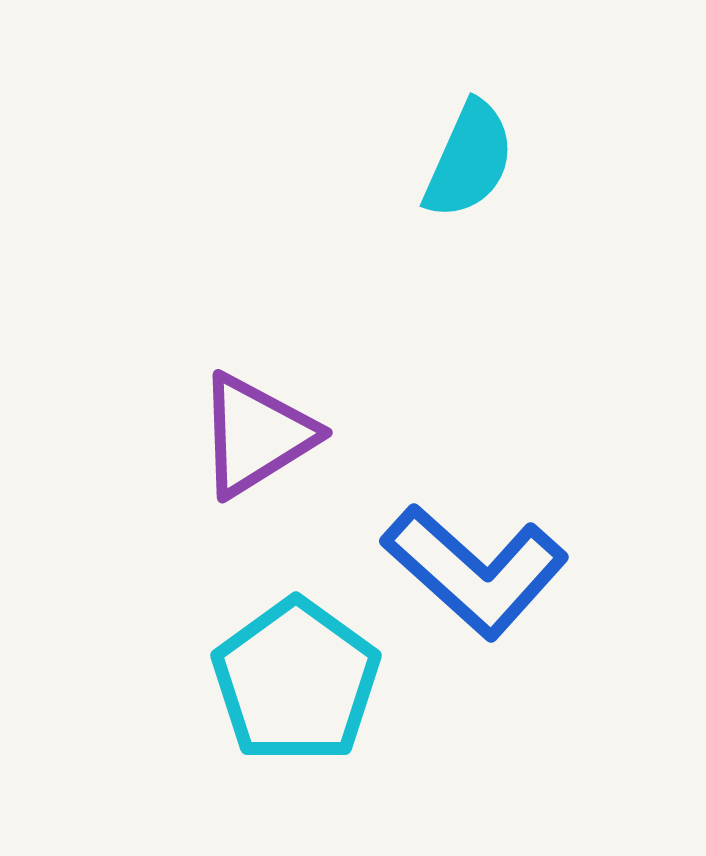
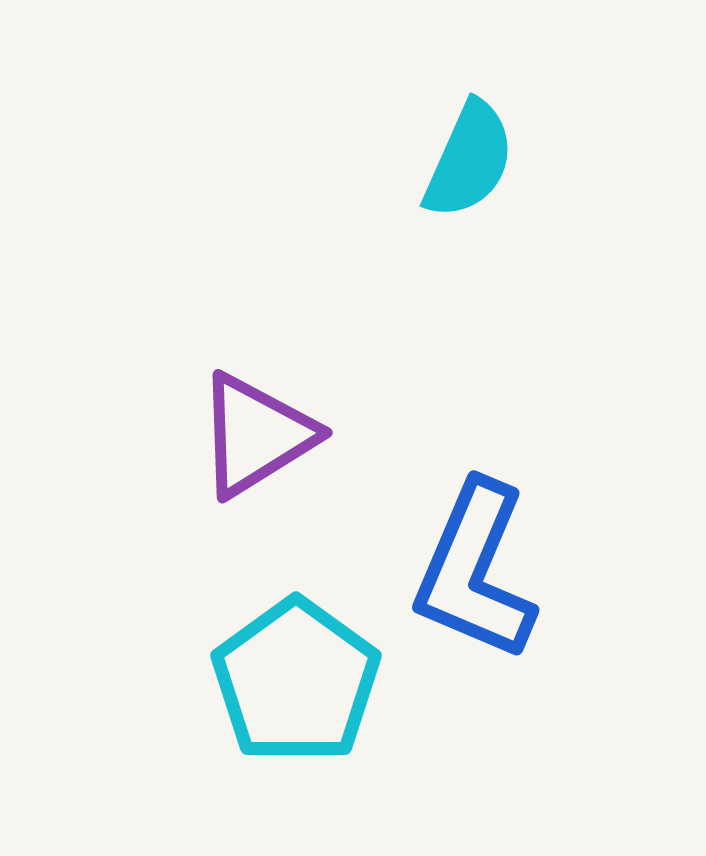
blue L-shape: rotated 71 degrees clockwise
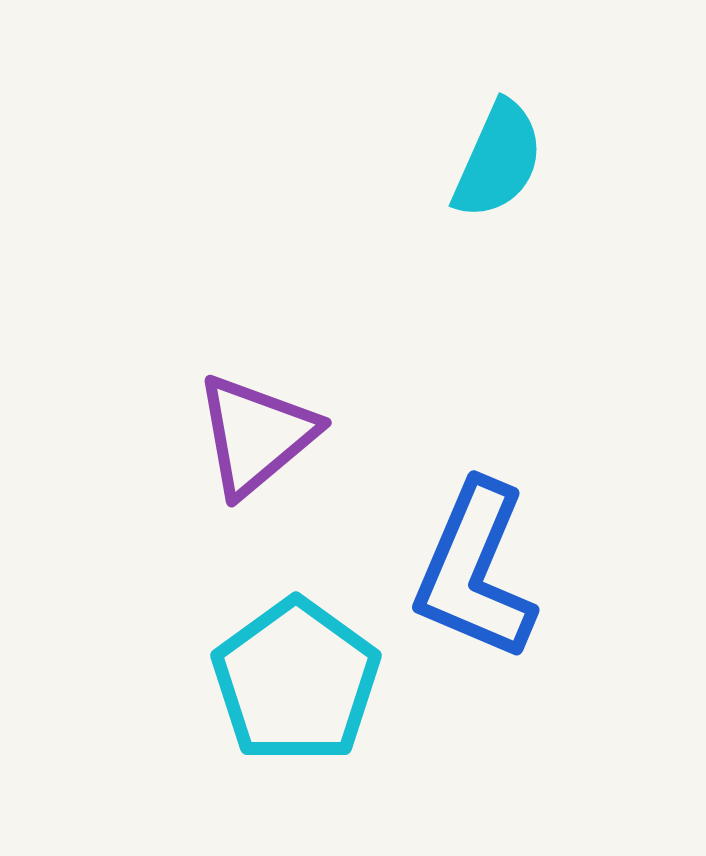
cyan semicircle: moved 29 px right
purple triangle: rotated 8 degrees counterclockwise
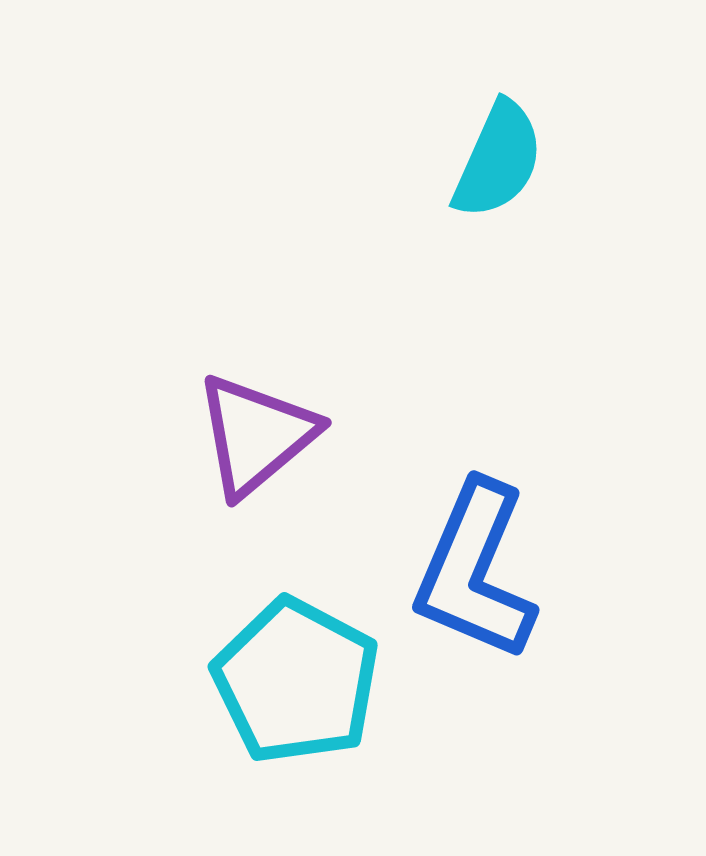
cyan pentagon: rotated 8 degrees counterclockwise
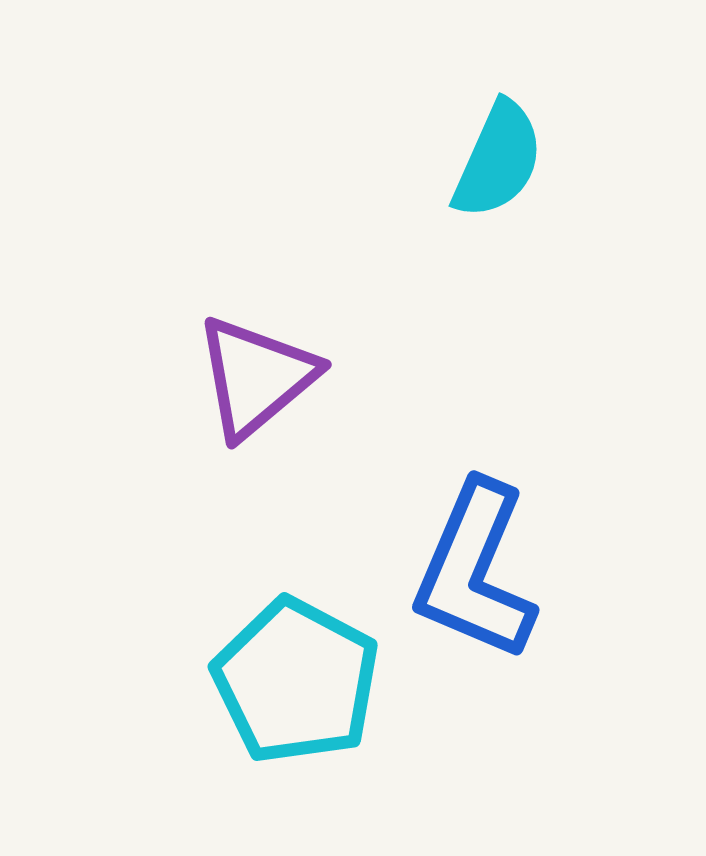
purple triangle: moved 58 px up
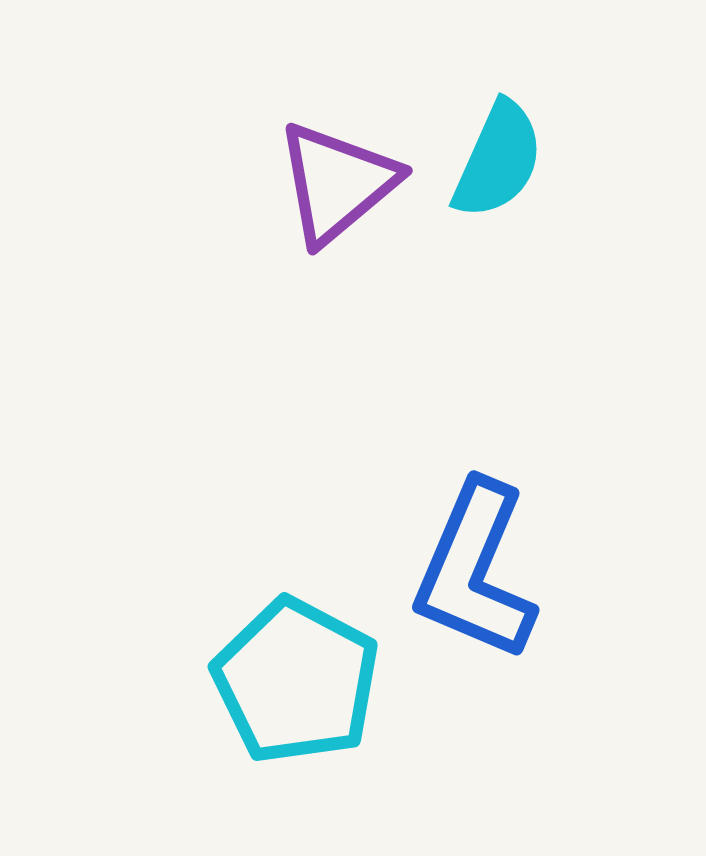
purple triangle: moved 81 px right, 194 px up
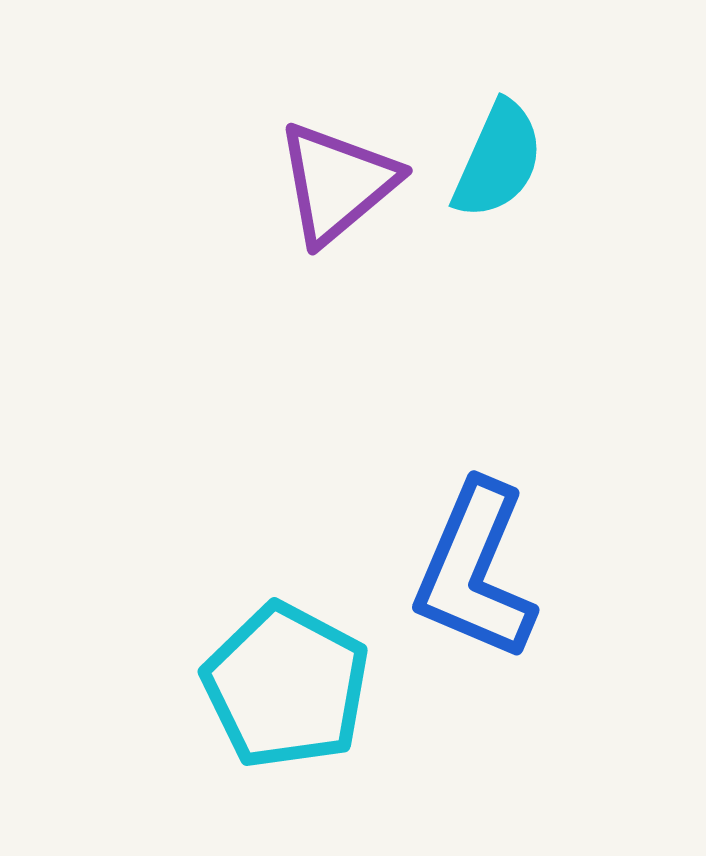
cyan pentagon: moved 10 px left, 5 px down
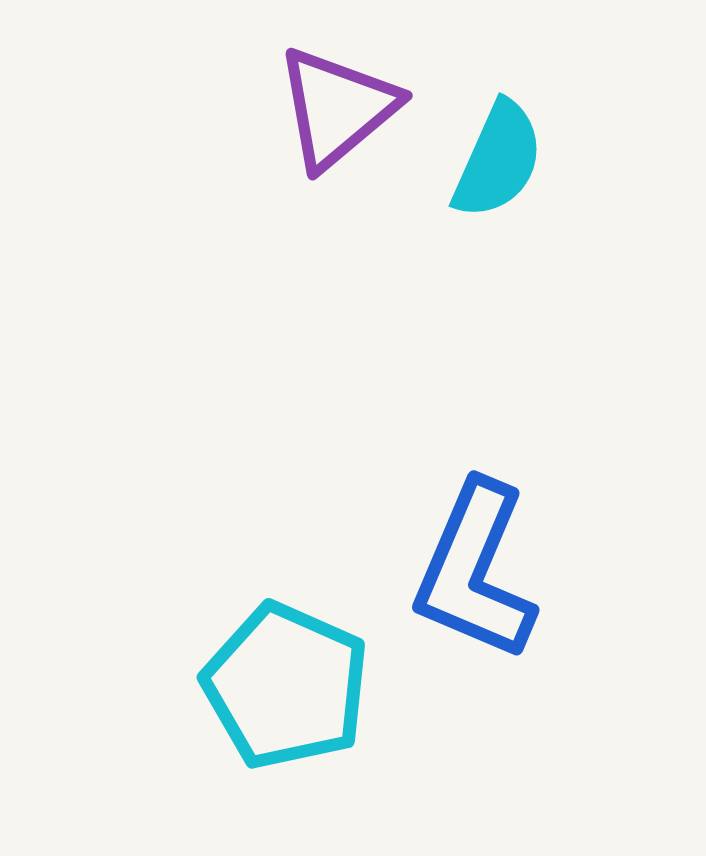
purple triangle: moved 75 px up
cyan pentagon: rotated 4 degrees counterclockwise
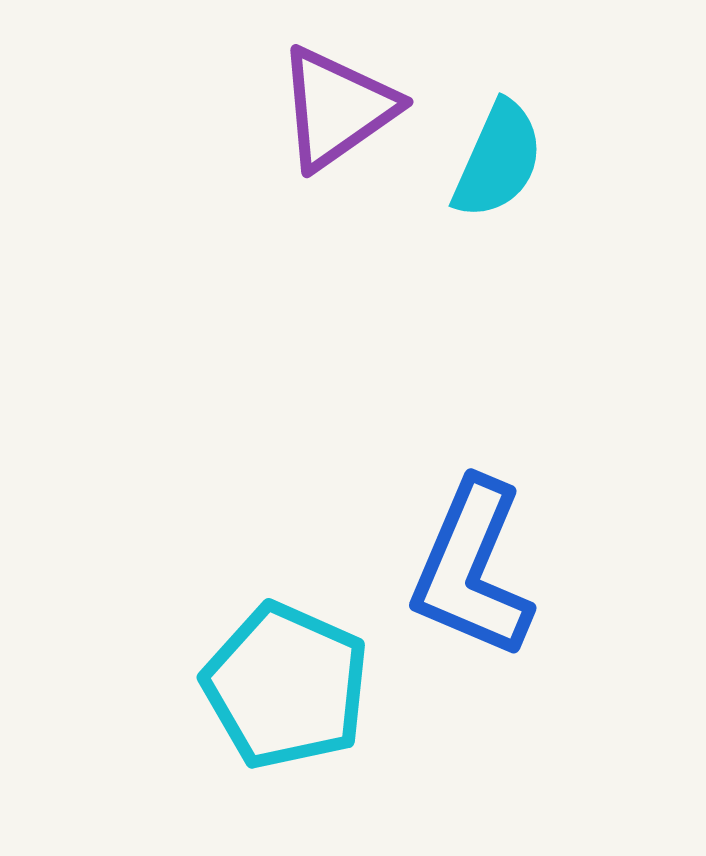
purple triangle: rotated 5 degrees clockwise
blue L-shape: moved 3 px left, 2 px up
